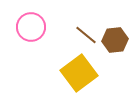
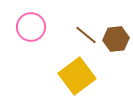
brown hexagon: moved 1 px right, 1 px up
yellow square: moved 2 px left, 3 px down
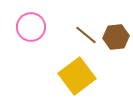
brown hexagon: moved 2 px up
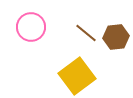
brown line: moved 2 px up
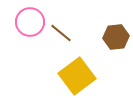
pink circle: moved 1 px left, 5 px up
brown line: moved 25 px left
